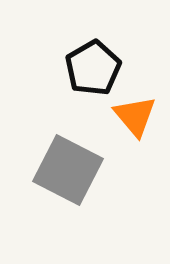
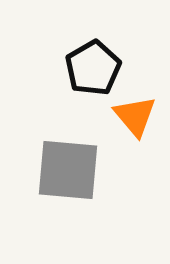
gray square: rotated 22 degrees counterclockwise
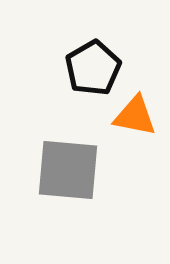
orange triangle: rotated 39 degrees counterclockwise
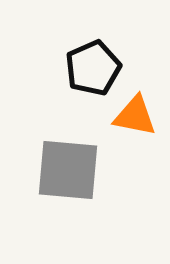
black pentagon: rotated 6 degrees clockwise
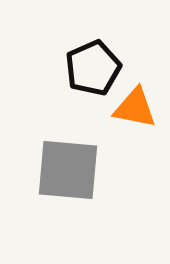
orange triangle: moved 8 px up
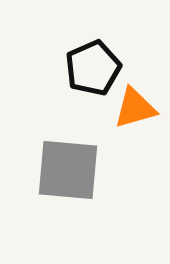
orange triangle: rotated 27 degrees counterclockwise
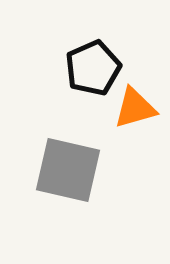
gray square: rotated 8 degrees clockwise
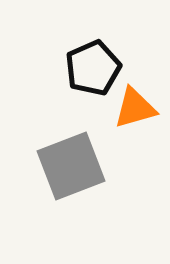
gray square: moved 3 px right, 4 px up; rotated 34 degrees counterclockwise
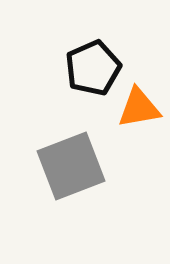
orange triangle: moved 4 px right; rotated 6 degrees clockwise
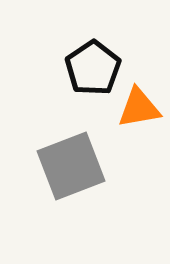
black pentagon: rotated 10 degrees counterclockwise
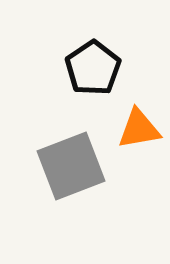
orange triangle: moved 21 px down
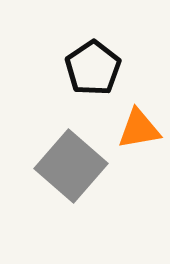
gray square: rotated 28 degrees counterclockwise
